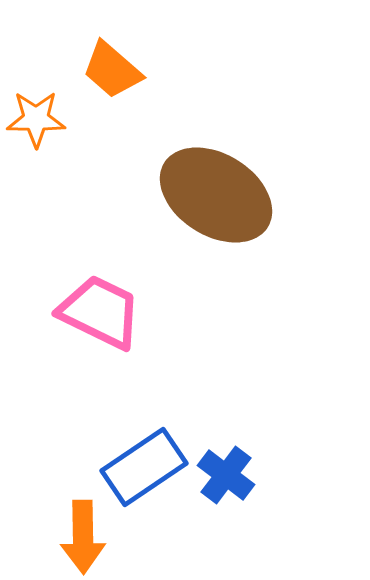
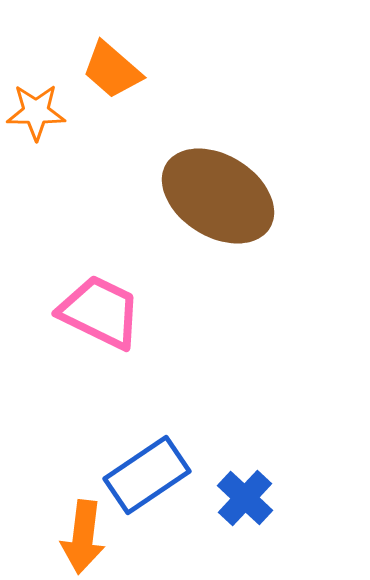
orange star: moved 7 px up
brown ellipse: moved 2 px right, 1 px down
blue rectangle: moved 3 px right, 8 px down
blue cross: moved 19 px right, 23 px down; rotated 6 degrees clockwise
orange arrow: rotated 8 degrees clockwise
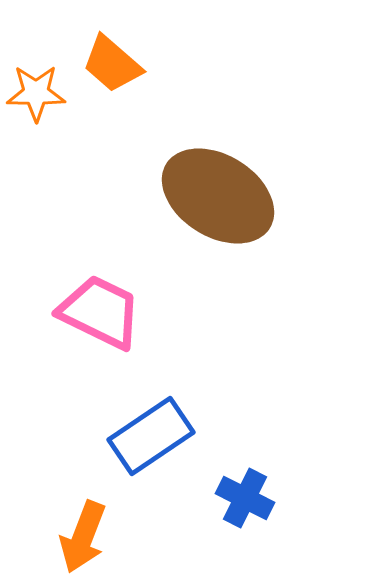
orange trapezoid: moved 6 px up
orange star: moved 19 px up
blue rectangle: moved 4 px right, 39 px up
blue cross: rotated 16 degrees counterclockwise
orange arrow: rotated 14 degrees clockwise
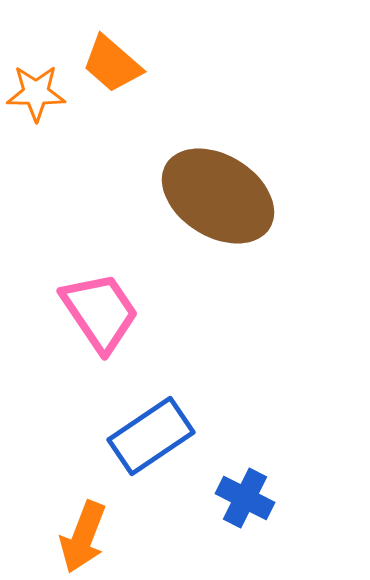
pink trapezoid: rotated 30 degrees clockwise
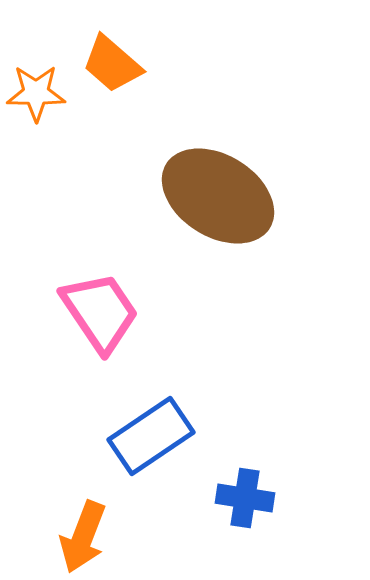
blue cross: rotated 18 degrees counterclockwise
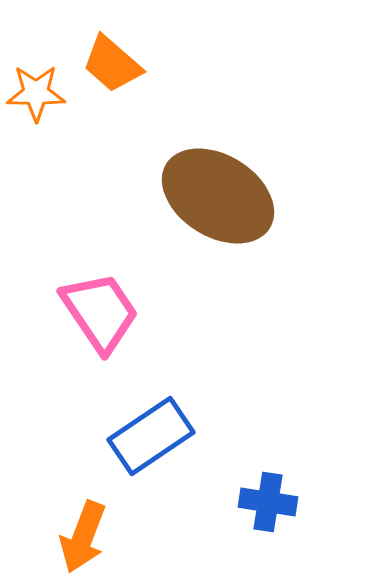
blue cross: moved 23 px right, 4 px down
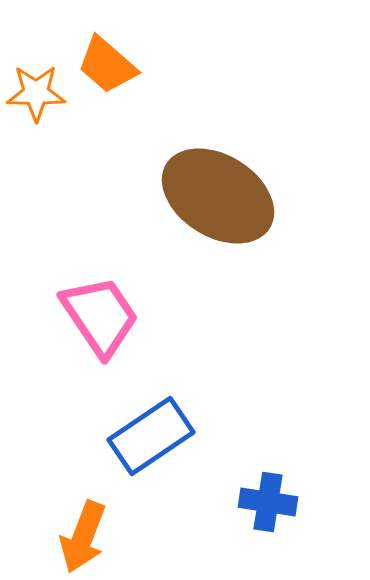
orange trapezoid: moved 5 px left, 1 px down
pink trapezoid: moved 4 px down
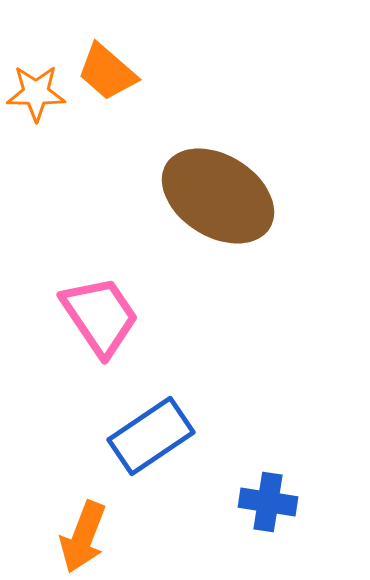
orange trapezoid: moved 7 px down
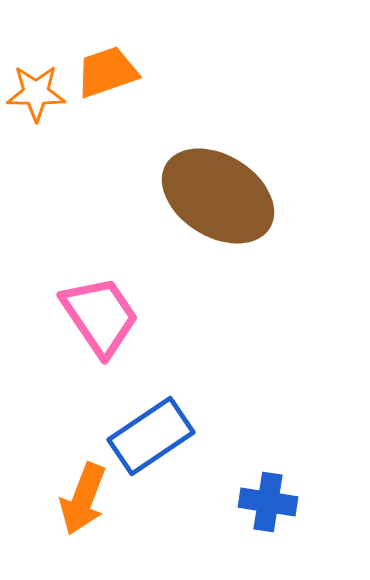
orange trapezoid: rotated 120 degrees clockwise
orange arrow: moved 38 px up
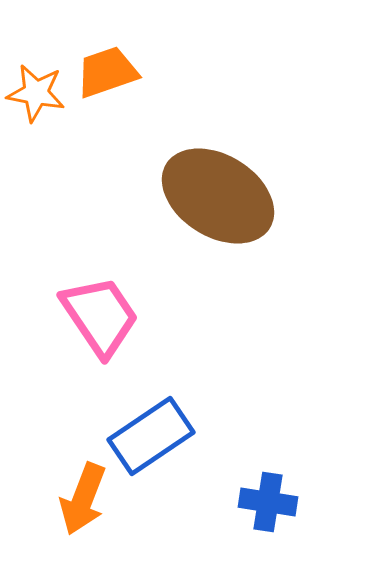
orange star: rotated 10 degrees clockwise
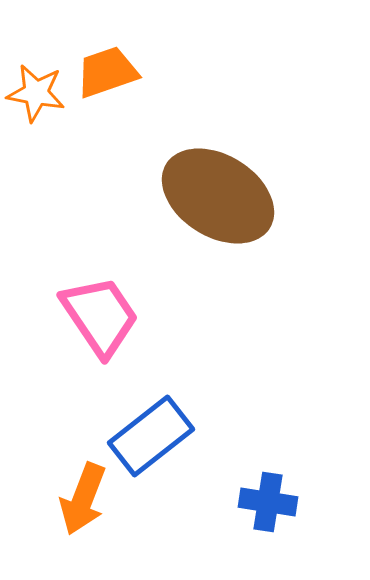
blue rectangle: rotated 4 degrees counterclockwise
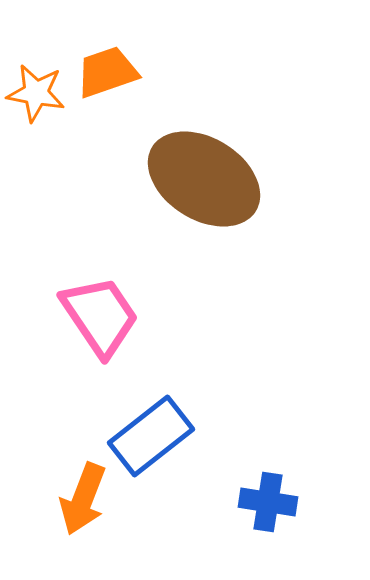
brown ellipse: moved 14 px left, 17 px up
